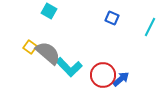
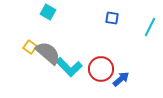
cyan square: moved 1 px left, 1 px down
blue square: rotated 16 degrees counterclockwise
red circle: moved 2 px left, 6 px up
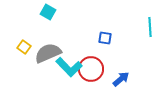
blue square: moved 7 px left, 20 px down
cyan line: rotated 30 degrees counterclockwise
yellow square: moved 6 px left
gray semicircle: rotated 64 degrees counterclockwise
red circle: moved 10 px left
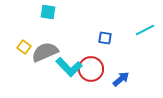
cyan square: rotated 21 degrees counterclockwise
cyan line: moved 5 px left, 3 px down; rotated 66 degrees clockwise
gray semicircle: moved 3 px left, 1 px up
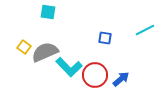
red circle: moved 4 px right, 6 px down
